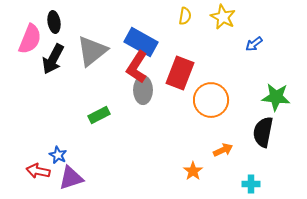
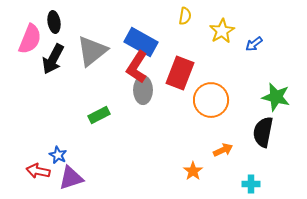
yellow star: moved 1 px left, 14 px down; rotated 15 degrees clockwise
green star: rotated 8 degrees clockwise
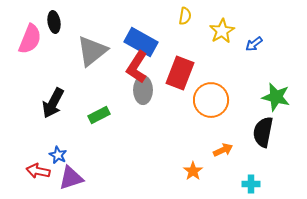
black arrow: moved 44 px down
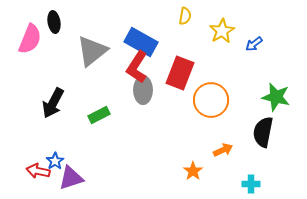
blue star: moved 3 px left, 6 px down; rotated 12 degrees clockwise
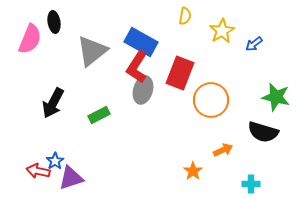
gray ellipse: rotated 16 degrees clockwise
black semicircle: rotated 84 degrees counterclockwise
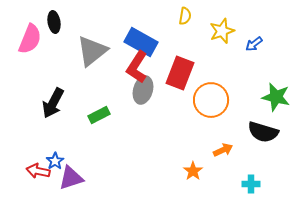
yellow star: rotated 10 degrees clockwise
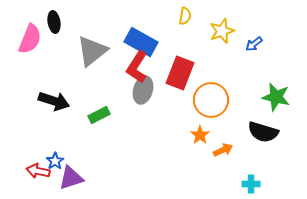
black arrow: moved 1 px right, 2 px up; rotated 100 degrees counterclockwise
orange star: moved 7 px right, 36 px up
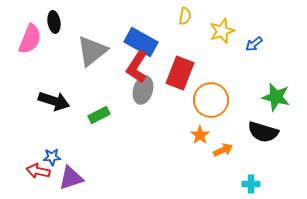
blue star: moved 3 px left, 4 px up; rotated 30 degrees clockwise
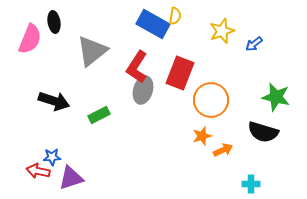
yellow semicircle: moved 10 px left
blue rectangle: moved 12 px right, 18 px up
orange star: moved 2 px right, 1 px down; rotated 18 degrees clockwise
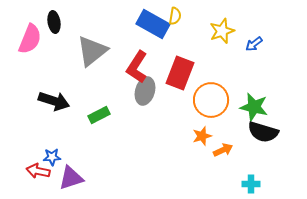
gray ellipse: moved 2 px right, 1 px down
green star: moved 22 px left, 10 px down
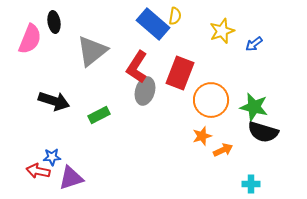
blue rectangle: rotated 12 degrees clockwise
